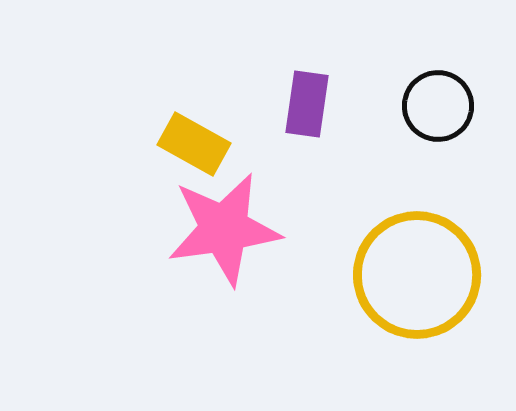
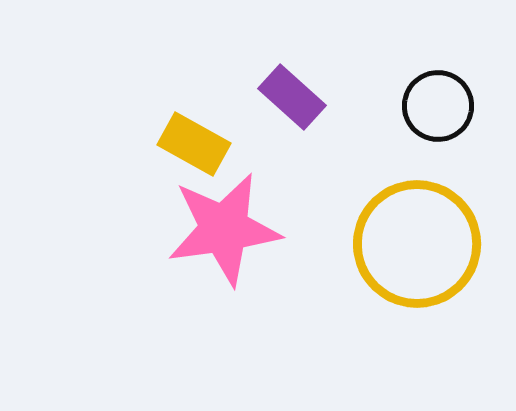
purple rectangle: moved 15 px left, 7 px up; rotated 56 degrees counterclockwise
yellow circle: moved 31 px up
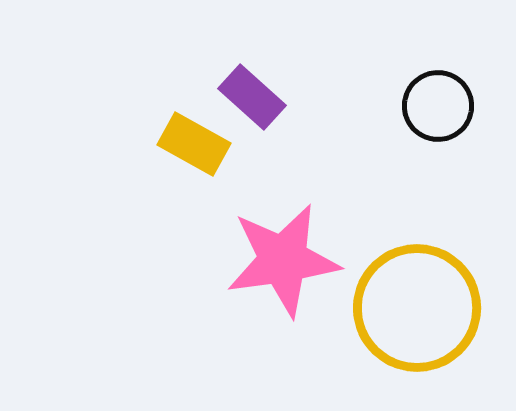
purple rectangle: moved 40 px left
pink star: moved 59 px right, 31 px down
yellow circle: moved 64 px down
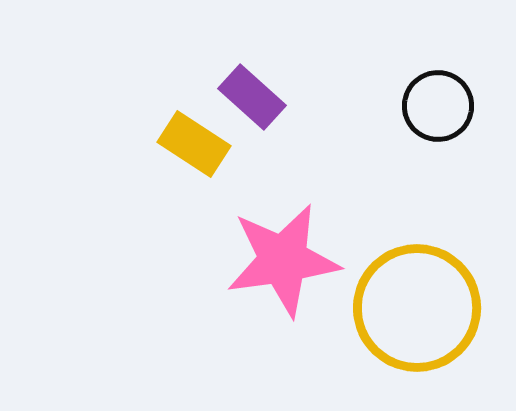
yellow rectangle: rotated 4 degrees clockwise
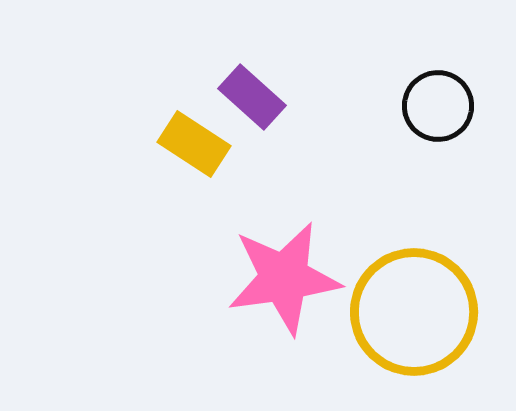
pink star: moved 1 px right, 18 px down
yellow circle: moved 3 px left, 4 px down
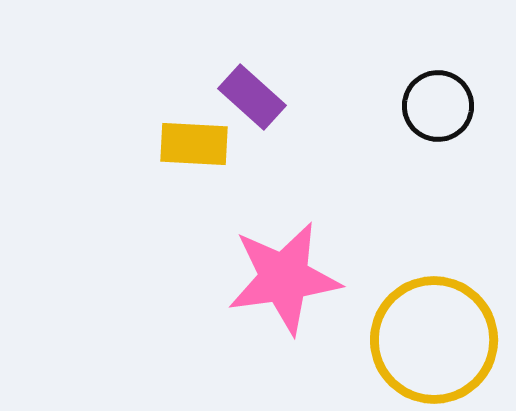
yellow rectangle: rotated 30 degrees counterclockwise
yellow circle: moved 20 px right, 28 px down
